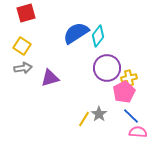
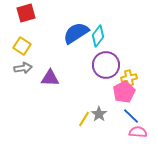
purple circle: moved 1 px left, 3 px up
purple triangle: rotated 18 degrees clockwise
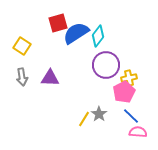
red square: moved 32 px right, 10 px down
gray arrow: moved 1 px left, 9 px down; rotated 90 degrees clockwise
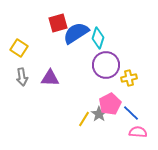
cyan diamond: moved 2 px down; rotated 20 degrees counterclockwise
yellow square: moved 3 px left, 2 px down
pink pentagon: moved 14 px left, 12 px down
blue line: moved 3 px up
